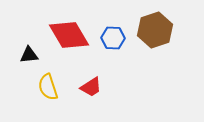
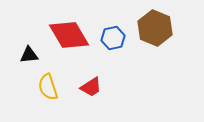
brown hexagon: moved 2 px up; rotated 20 degrees counterclockwise
blue hexagon: rotated 15 degrees counterclockwise
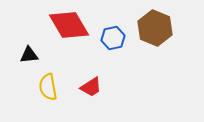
red diamond: moved 10 px up
yellow semicircle: rotated 8 degrees clockwise
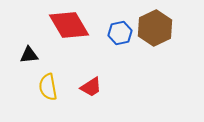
brown hexagon: rotated 12 degrees clockwise
blue hexagon: moved 7 px right, 5 px up
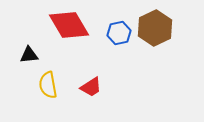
blue hexagon: moved 1 px left
yellow semicircle: moved 2 px up
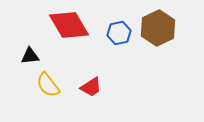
brown hexagon: moved 3 px right
black triangle: moved 1 px right, 1 px down
yellow semicircle: rotated 28 degrees counterclockwise
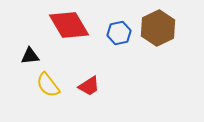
red trapezoid: moved 2 px left, 1 px up
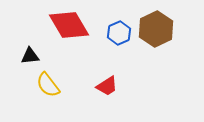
brown hexagon: moved 2 px left, 1 px down
blue hexagon: rotated 10 degrees counterclockwise
red trapezoid: moved 18 px right
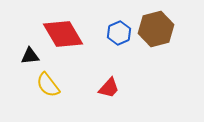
red diamond: moved 6 px left, 9 px down
brown hexagon: rotated 12 degrees clockwise
red trapezoid: moved 2 px right, 2 px down; rotated 15 degrees counterclockwise
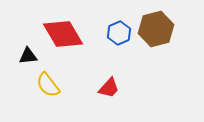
black triangle: moved 2 px left
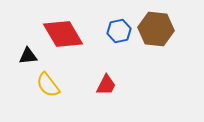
brown hexagon: rotated 20 degrees clockwise
blue hexagon: moved 2 px up; rotated 10 degrees clockwise
red trapezoid: moved 3 px left, 3 px up; rotated 15 degrees counterclockwise
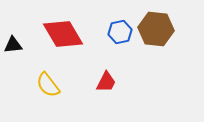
blue hexagon: moved 1 px right, 1 px down
black triangle: moved 15 px left, 11 px up
red trapezoid: moved 3 px up
